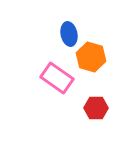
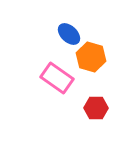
blue ellipse: rotated 35 degrees counterclockwise
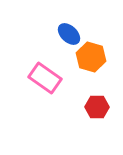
pink rectangle: moved 12 px left
red hexagon: moved 1 px right, 1 px up
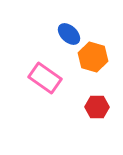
orange hexagon: moved 2 px right
